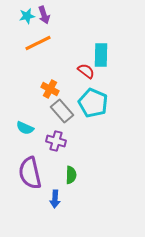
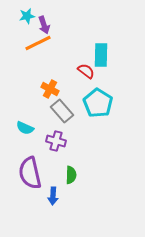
purple arrow: moved 10 px down
cyan pentagon: moved 5 px right; rotated 8 degrees clockwise
blue arrow: moved 2 px left, 3 px up
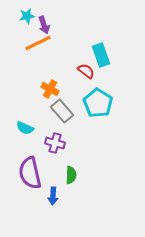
cyan rectangle: rotated 20 degrees counterclockwise
purple cross: moved 1 px left, 2 px down
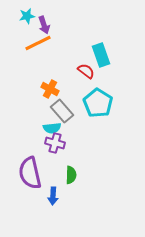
cyan semicircle: moved 27 px right; rotated 30 degrees counterclockwise
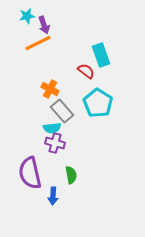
green semicircle: rotated 12 degrees counterclockwise
